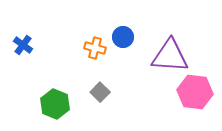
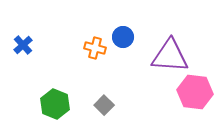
blue cross: rotated 12 degrees clockwise
gray square: moved 4 px right, 13 px down
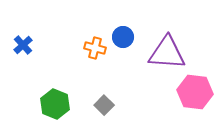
purple triangle: moved 3 px left, 3 px up
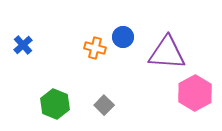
pink hexagon: moved 1 px down; rotated 24 degrees clockwise
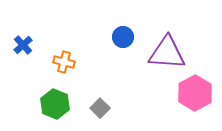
orange cross: moved 31 px left, 14 px down
gray square: moved 4 px left, 3 px down
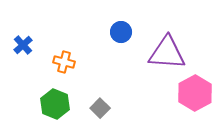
blue circle: moved 2 px left, 5 px up
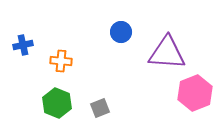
blue cross: rotated 30 degrees clockwise
orange cross: moved 3 px left, 1 px up; rotated 10 degrees counterclockwise
pink hexagon: rotated 8 degrees clockwise
green hexagon: moved 2 px right, 1 px up
gray square: rotated 24 degrees clockwise
